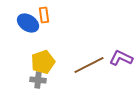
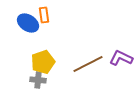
brown line: moved 1 px left, 1 px up
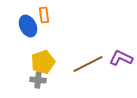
blue ellipse: moved 3 px down; rotated 30 degrees clockwise
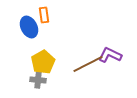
blue ellipse: moved 1 px right, 1 px down
purple L-shape: moved 11 px left, 3 px up
yellow pentagon: rotated 10 degrees counterclockwise
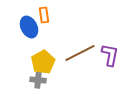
purple L-shape: rotated 75 degrees clockwise
brown line: moved 8 px left, 11 px up
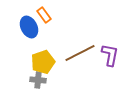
orange rectangle: rotated 28 degrees counterclockwise
yellow pentagon: rotated 10 degrees clockwise
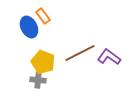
orange rectangle: moved 1 px left, 1 px down
purple L-shape: moved 1 px left, 2 px down; rotated 65 degrees counterclockwise
yellow pentagon: rotated 30 degrees counterclockwise
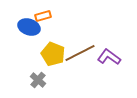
orange rectangle: rotated 70 degrees counterclockwise
blue ellipse: rotated 45 degrees counterclockwise
yellow pentagon: moved 10 px right, 8 px up
gray cross: rotated 35 degrees clockwise
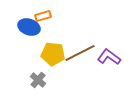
yellow pentagon: rotated 15 degrees counterclockwise
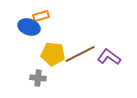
orange rectangle: moved 2 px left
brown line: moved 1 px down
gray cross: moved 2 px up; rotated 35 degrees counterclockwise
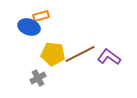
gray cross: rotated 35 degrees counterclockwise
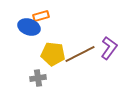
purple L-shape: moved 9 px up; rotated 90 degrees clockwise
gray cross: rotated 21 degrees clockwise
